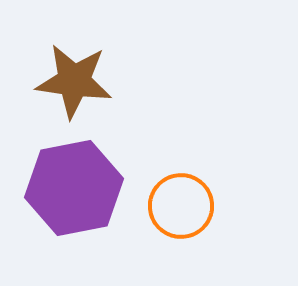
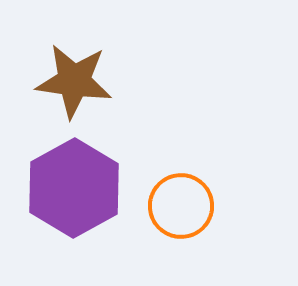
purple hexagon: rotated 18 degrees counterclockwise
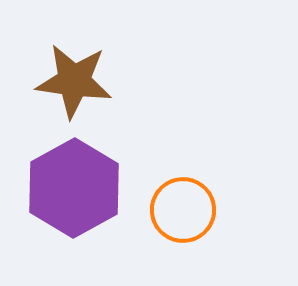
orange circle: moved 2 px right, 4 px down
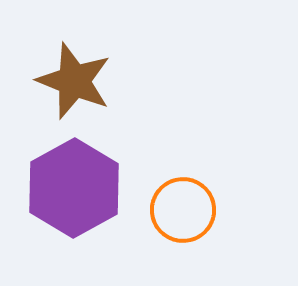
brown star: rotated 14 degrees clockwise
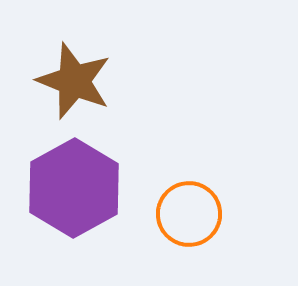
orange circle: moved 6 px right, 4 px down
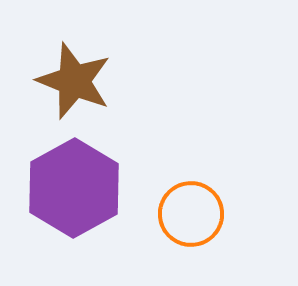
orange circle: moved 2 px right
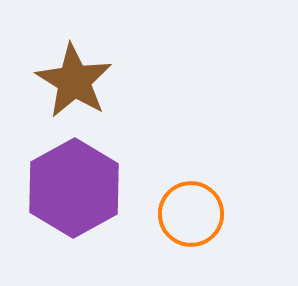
brown star: rotated 10 degrees clockwise
